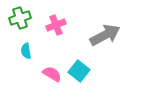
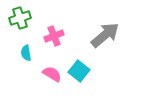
pink cross: moved 2 px left, 11 px down
gray arrow: rotated 12 degrees counterclockwise
cyan semicircle: moved 2 px down
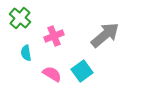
green cross: rotated 30 degrees counterclockwise
cyan square: moved 3 px right; rotated 15 degrees clockwise
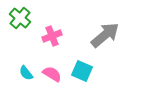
pink cross: moved 2 px left
cyan semicircle: moved 20 px down; rotated 28 degrees counterclockwise
cyan square: rotated 30 degrees counterclockwise
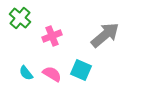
cyan square: moved 1 px left, 1 px up
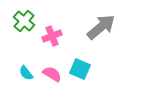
green cross: moved 4 px right, 3 px down
gray arrow: moved 4 px left, 8 px up
cyan square: moved 1 px left, 1 px up
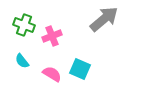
green cross: moved 4 px down; rotated 20 degrees counterclockwise
gray arrow: moved 3 px right, 8 px up
cyan semicircle: moved 4 px left, 12 px up
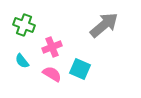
gray arrow: moved 6 px down
pink cross: moved 11 px down
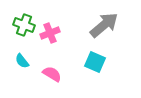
pink cross: moved 2 px left, 14 px up
cyan square: moved 15 px right, 7 px up
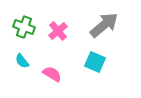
green cross: moved 2 px down
pink cross: moved 8 px right, 2 px up; rotated 18 degrees counterclockwise
